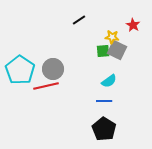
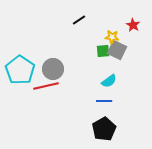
black pentagon: rotated 10 degrees clockwise
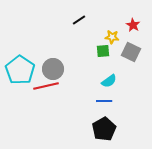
gray square: moved 14 px right, 2 px down
